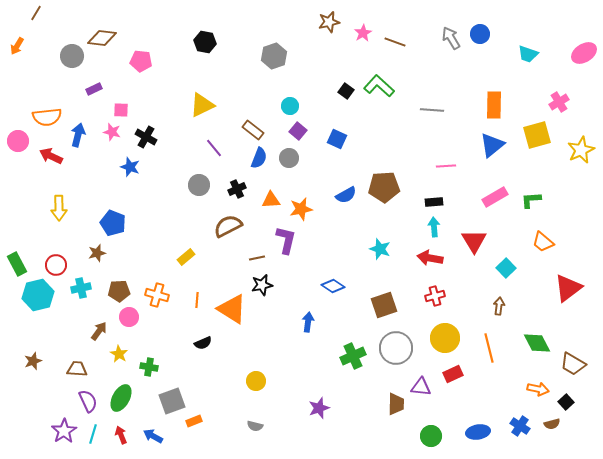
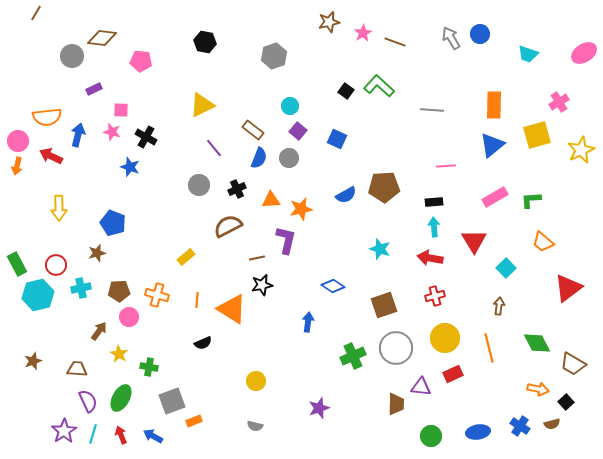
orange arrow at (17, 46): moved 120 px down; rotated 18 degrees counterclockwise
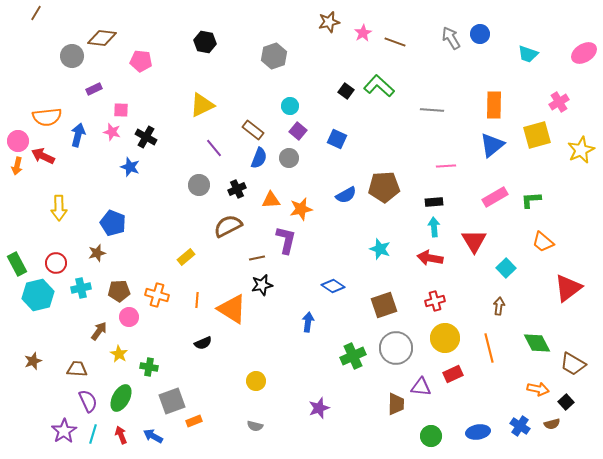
red arrow at (51, 156): moved 8 px left
red circle at (56, 265): moved 2 px up
red cross at (435, 296): moved 5 px down
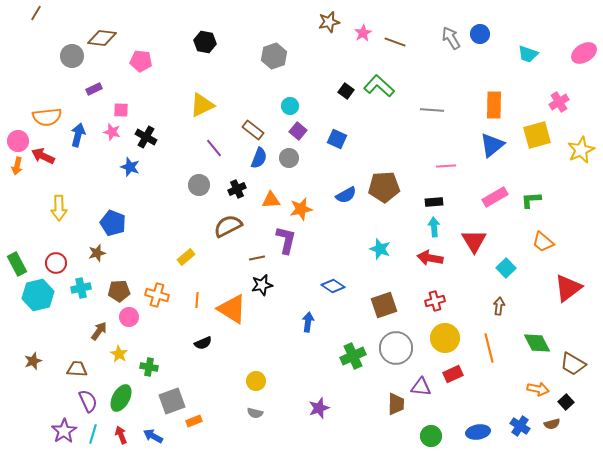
gray semicircle at (255, 426): moved 13 px up
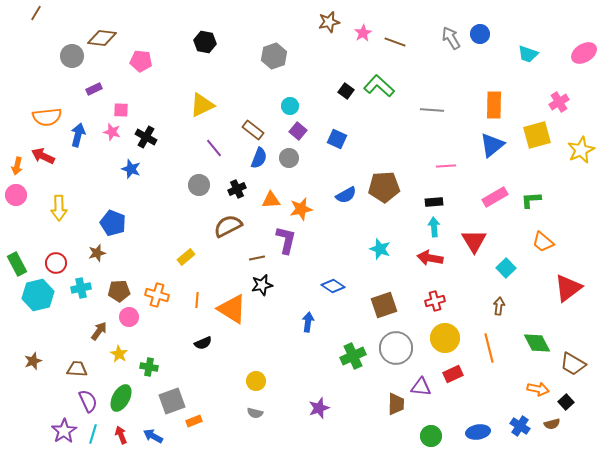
pink circle at (18, 141): moved 2 px left, 54 px down
blue star at (130, 167): moved 1 px right, 2 px down
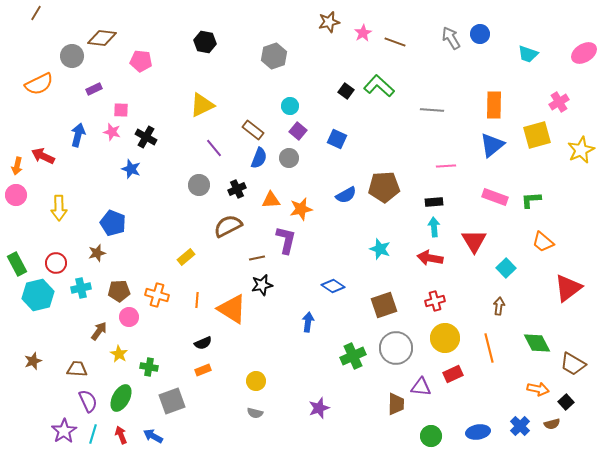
orange semicircle at (47, 117): moved 8 px left, 33 px up; rotated 20 degrees counterclockwise
pink rectangle at (495, 197): rotated 50 degrees clockwise
orange rectangle at (194, 421): moved 9 px right, 51 px up
blue cross at (520, 426): rotated 12 degrees clockwise
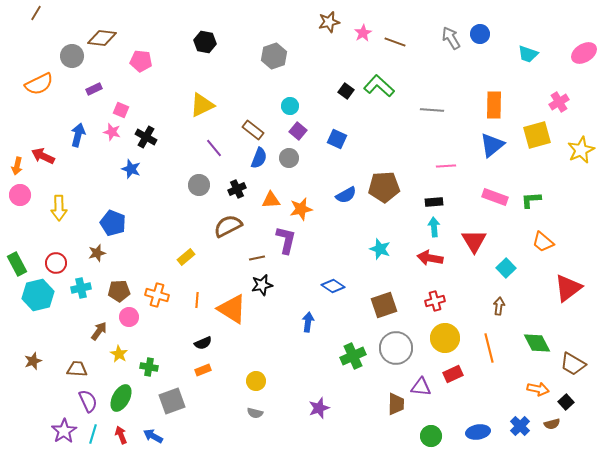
pink square at (121, 110): rotated 21 degrees clockwise
pink circle at (16, 195): moved 4 px right
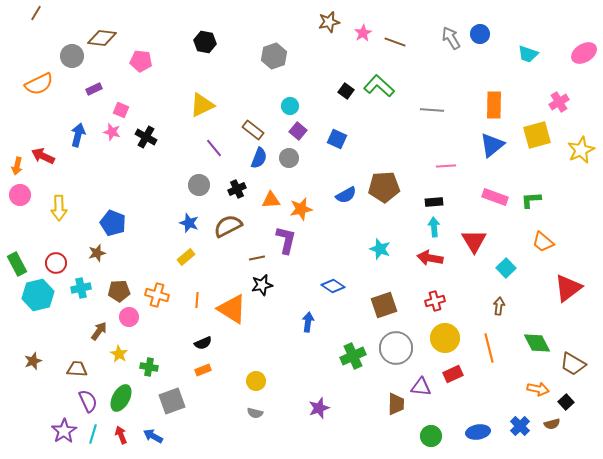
blue star at (131, 169): moved 58 px right, 54 px down
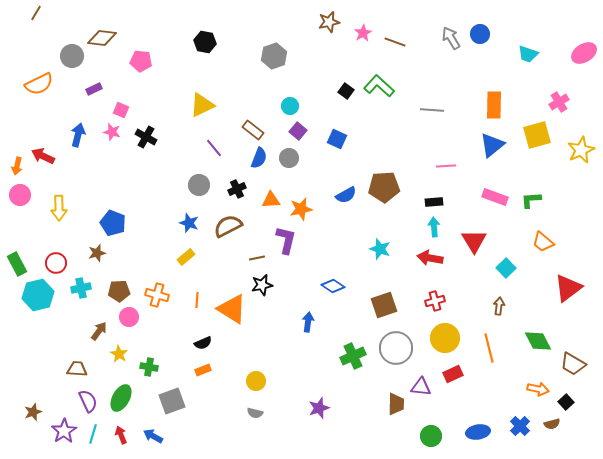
green diamond at (537, 343): moved 1 px right, 2 px up
brown star at (33, 361): moved 51 px down
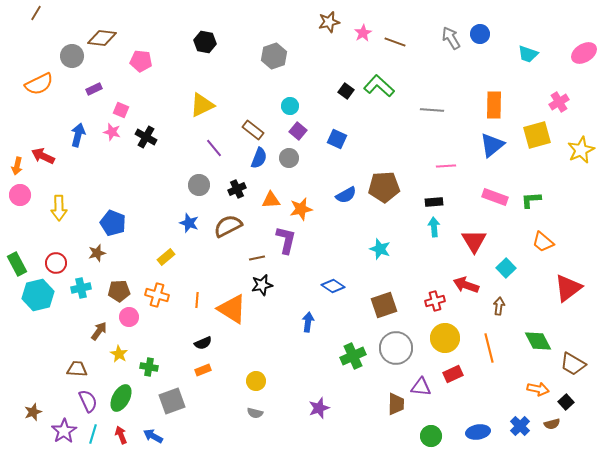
yellow rectangle at (186, 257): moved 20 px left
red arrow at (430, 258): moved 36 px right, 27 px down; rotated 10 degrees clockwise
